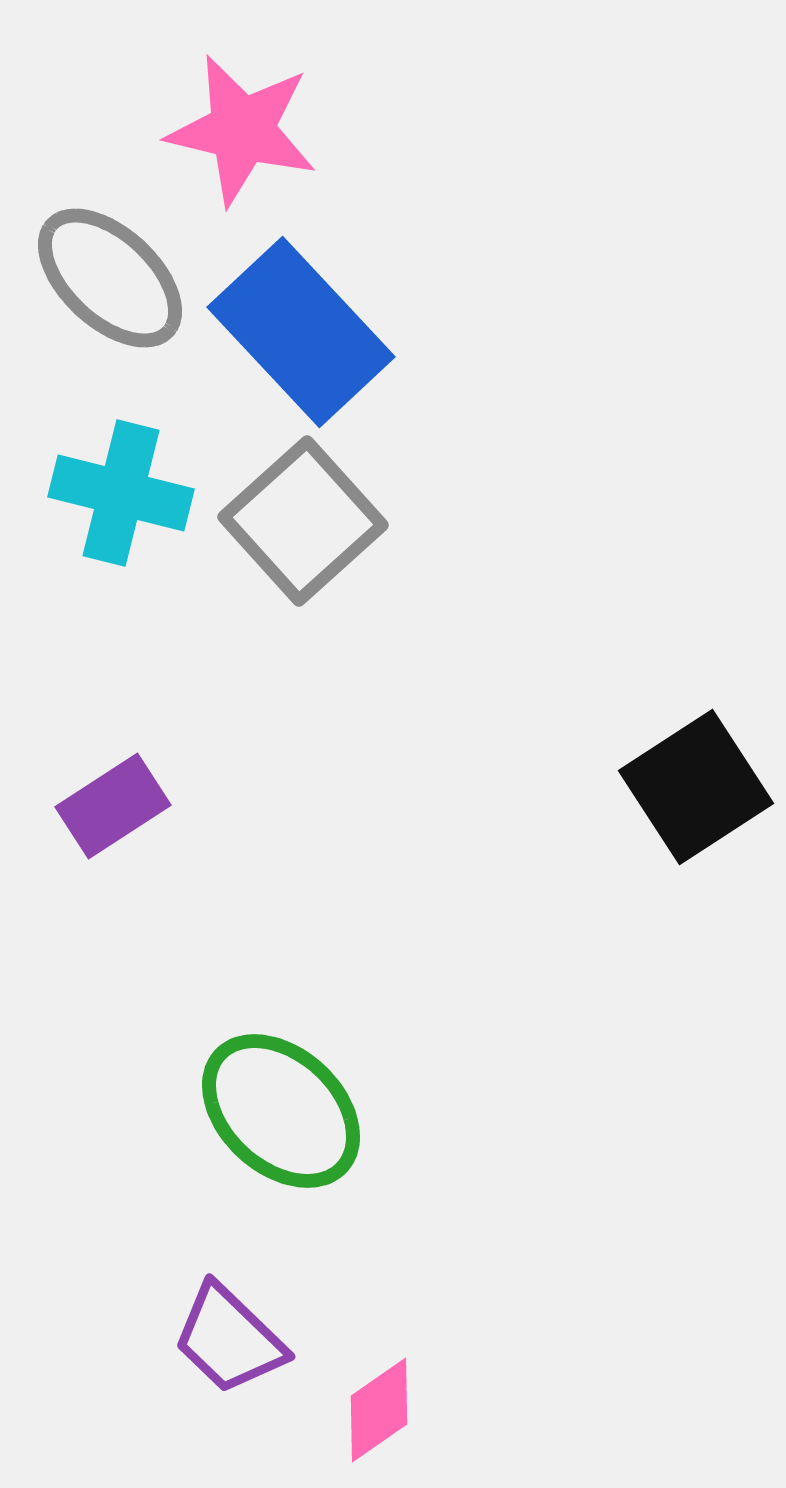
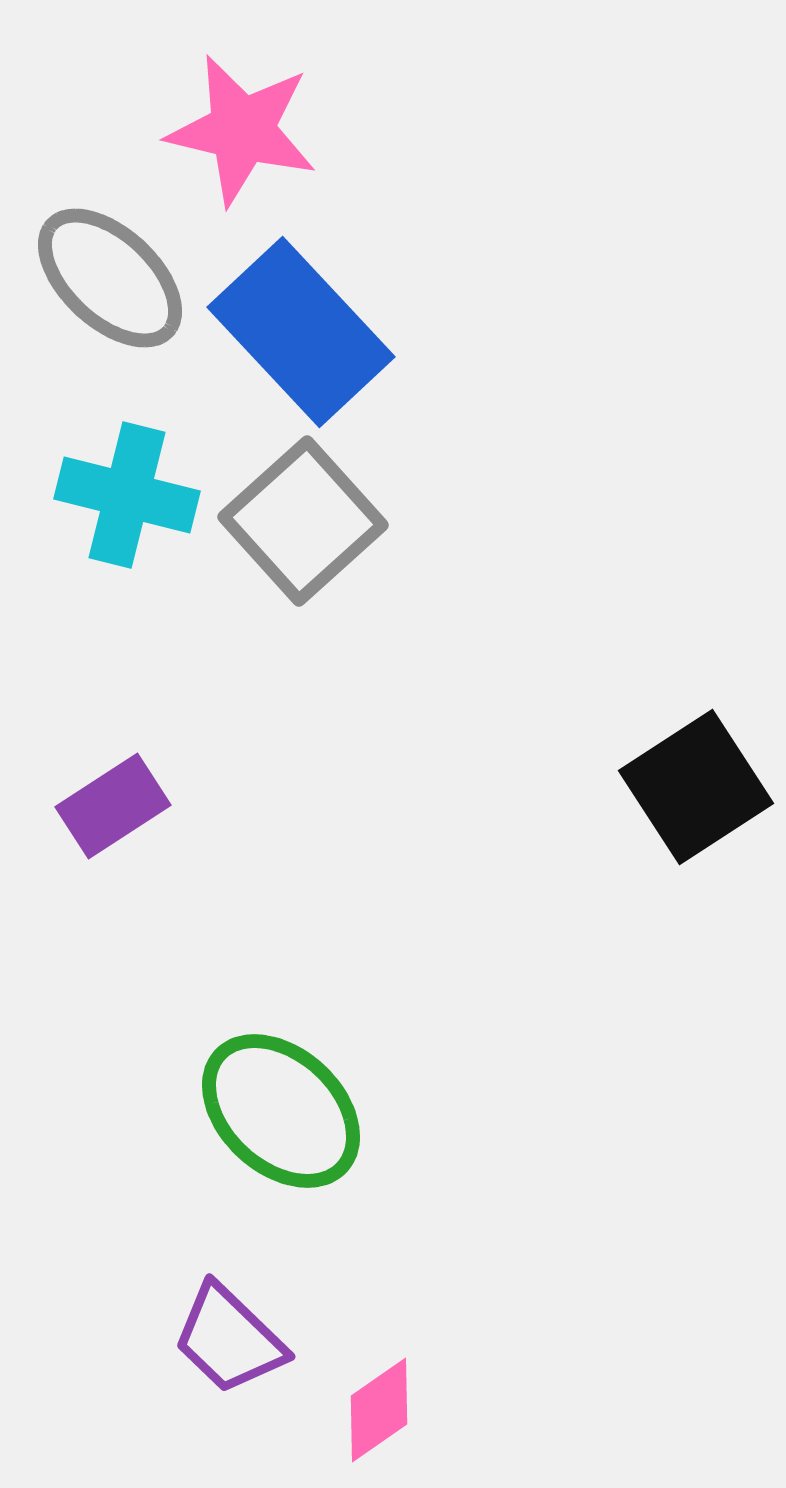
cyan cross: moved 6 px right, 2 px down
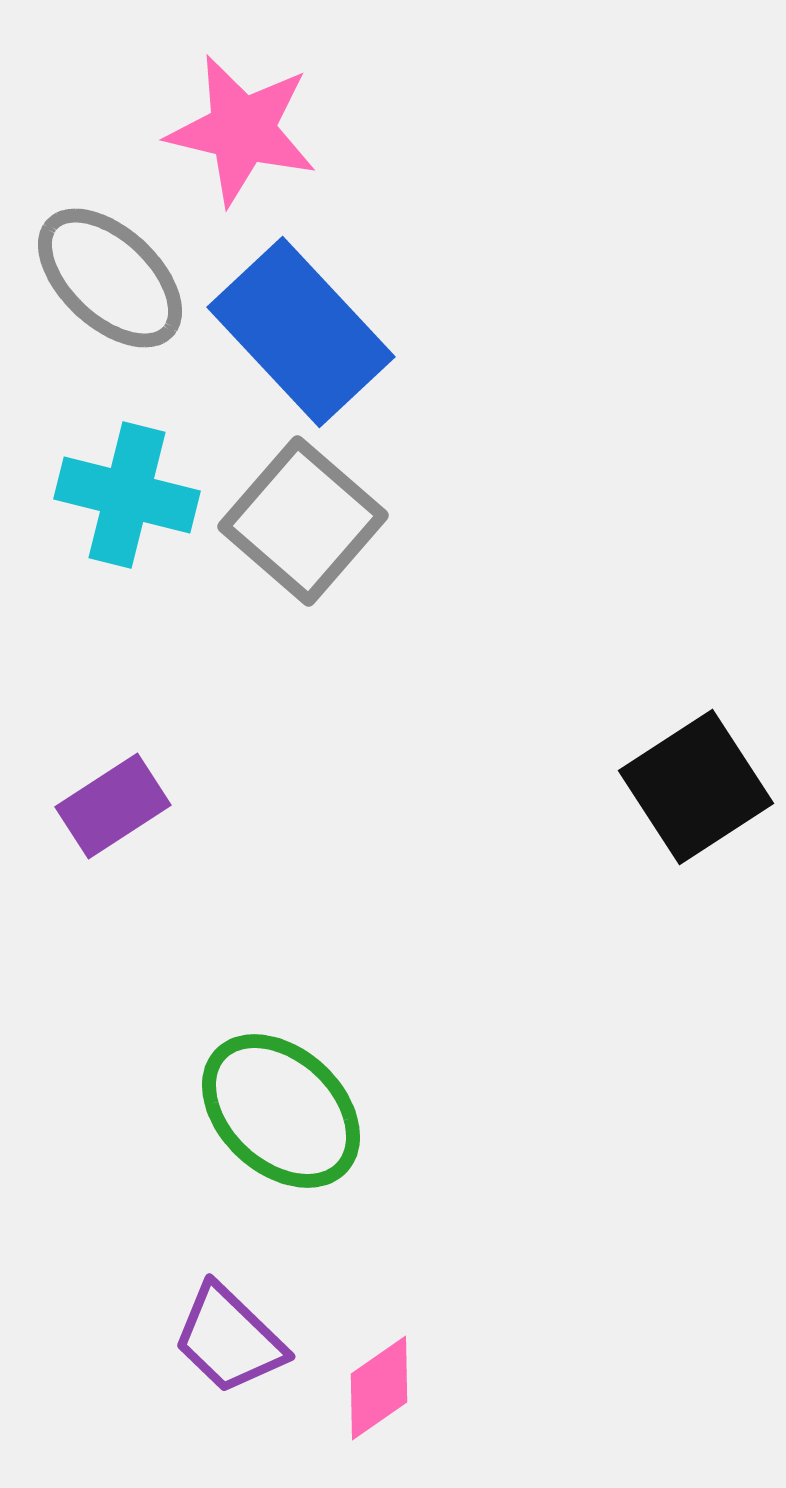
gray square: rotated 7 degrees counterclockwise
pink diamond: moved 22 px up
